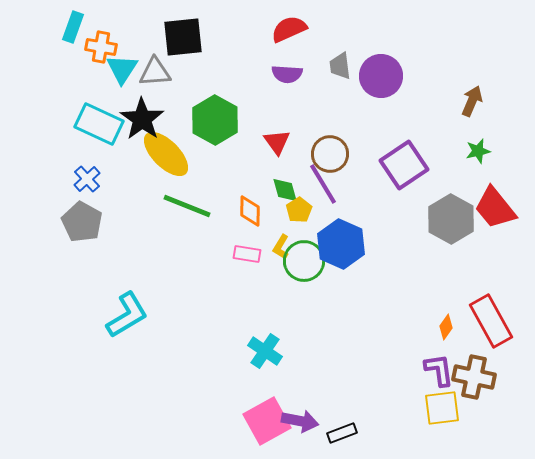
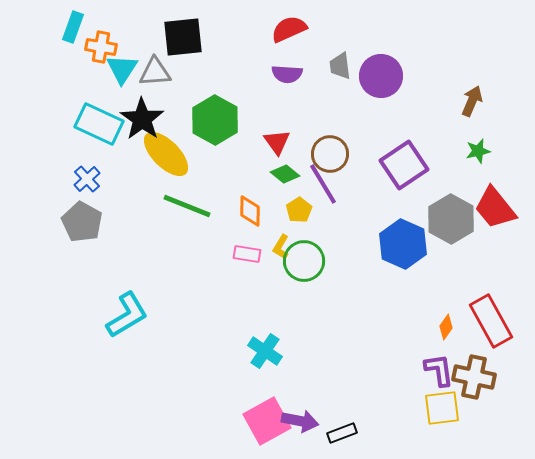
green diamond at (285, 190): moved 16 px up; rotated 36 degrees counterclockwise
blue hexagon at (341, 244): moved 62 px right
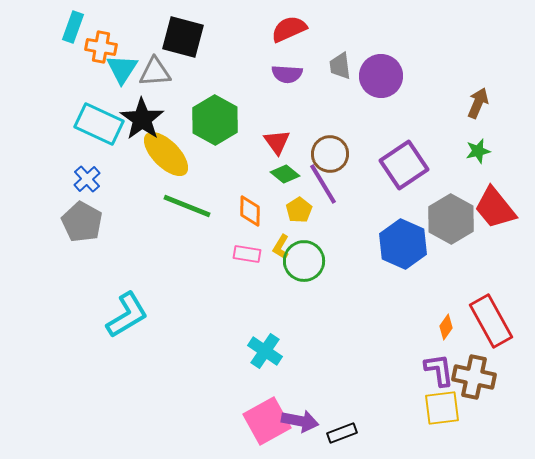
black square at (183, 37): rotated 21 degrees clockwise
brown arrow at (472, 101): moved 6 px right, 2 px down
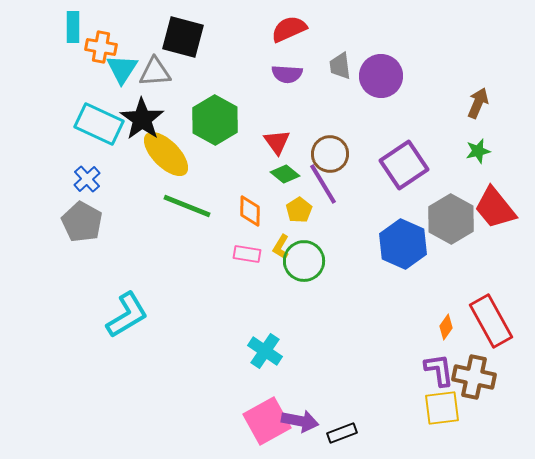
cyan rectangle at (73, 27): rotated 20 degrees counterclockwise
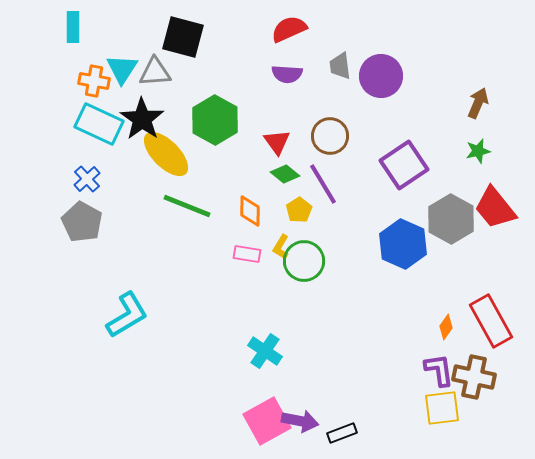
orange cross at (101, 47): moved 7 px left, 34 px down
brown circle at (330, 154): moved 18 px up
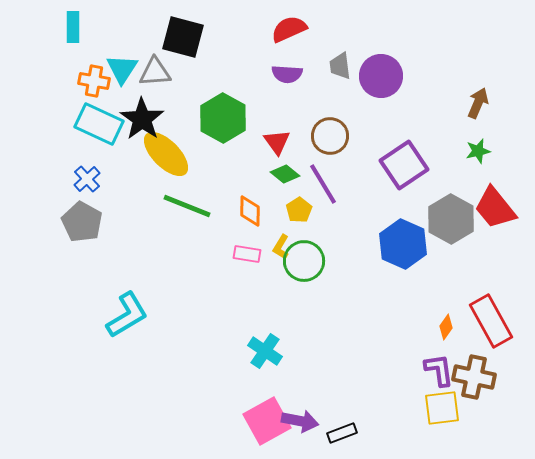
green hexagon at (215, 120): moved 8 px right, 2 px up
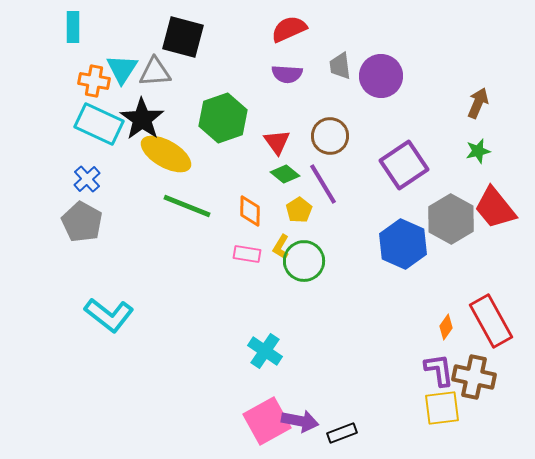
green hexagon at (223, 118): rotated 12 degrees clockwise
yellow ellipse at (166, 154): rotated 15 degrees counterclockwise
cyan L-shape at (127, 315): moved 18 px left; rotated 69 degrees clockwise
